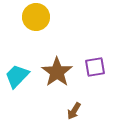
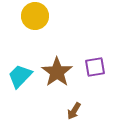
yellow circle: moved 1 px left, 1 px up
cyan trapezoid: moved 3 px right
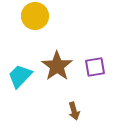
brown star: moved 6 px up
brown arrow: rotated 48 degrees counterclockwise
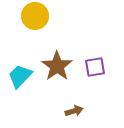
brown arrow: rotated 90 degrees counterclockwise
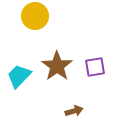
cyan trapezoid: moved 1 px left
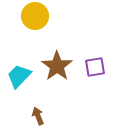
brown arrow: moved 36 px left, 5 px down; rotated 96 degrees counterclockwise
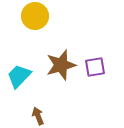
brown star: moved 4 px right, 1 px up; rotated 20 degrees clockwise
